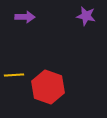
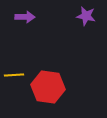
red hexagon: rotated 12 degrees counterclockwise
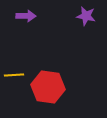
purple arrow: moved 1 px right, 1 px up
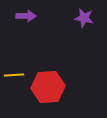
purple star: moved 2 px left, 2 px down
red hexagon: rotated 12 degrees counterclockwise
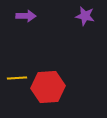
purple star: moved 1 px right, 2 px up
yellow line: moved 3 px right, 3 px down
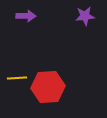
purple star: rotated 18 degrees counterclockwise
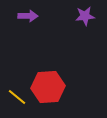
purple arrow: moved 2 px right
yellow line: moved 19 px down; rotated 42 degrees clockwise
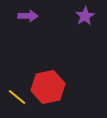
purple star: rotated 24 degrees counterclockwise
red hexagon: rotated 8 degrees counterclockwise
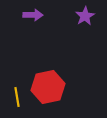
purple arrow: moved 5 px right, 1 px up
yellow line: rotated 42 degrees clockwise
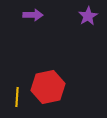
purple star: moved 3 px right
yellow line: rotated 12 degrees clockwise
